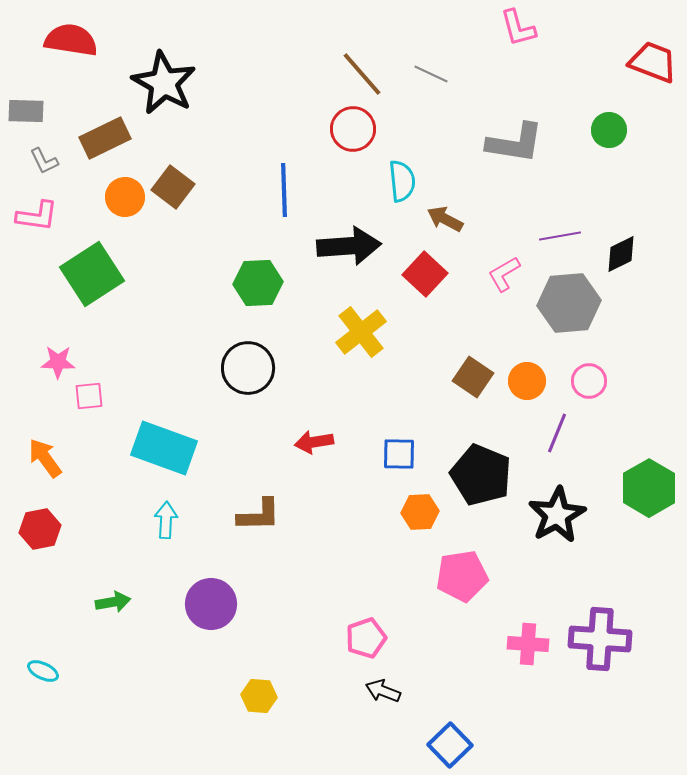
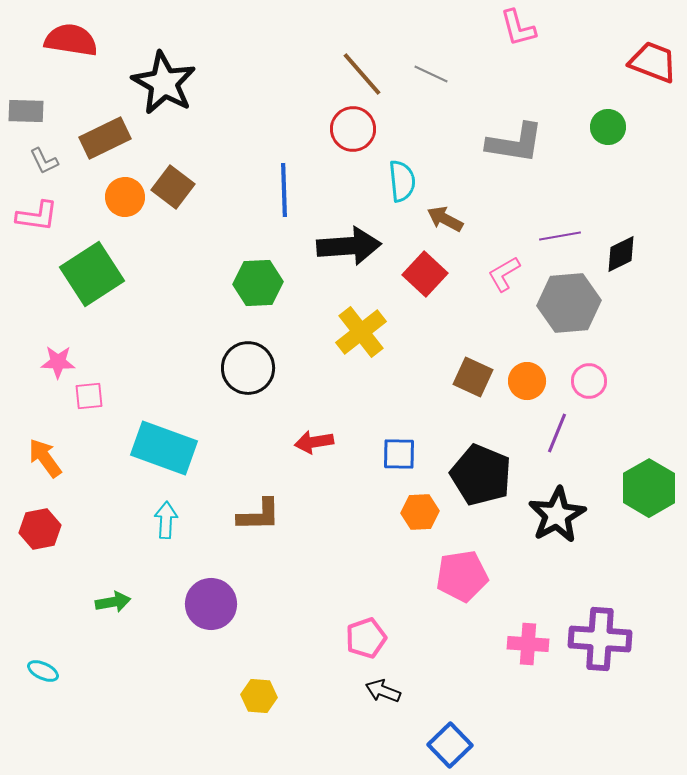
green circle at (609, 130): moved 1 px left, 3 px up
brown square at (473, 377): rotated 9 degrees counterclockwise
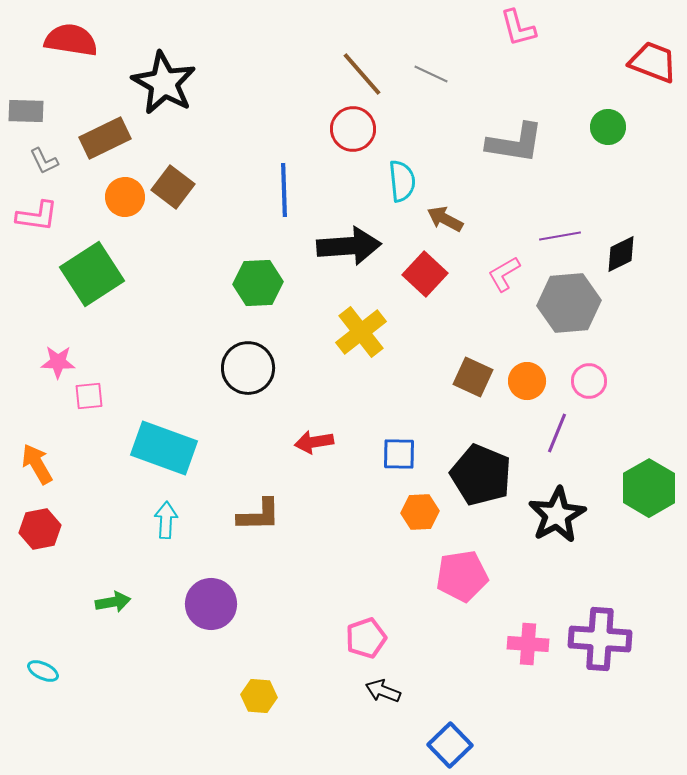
orange arrow at (45, 458): moved 8 px left, 6 px down; rotated 6 degrees clockwise
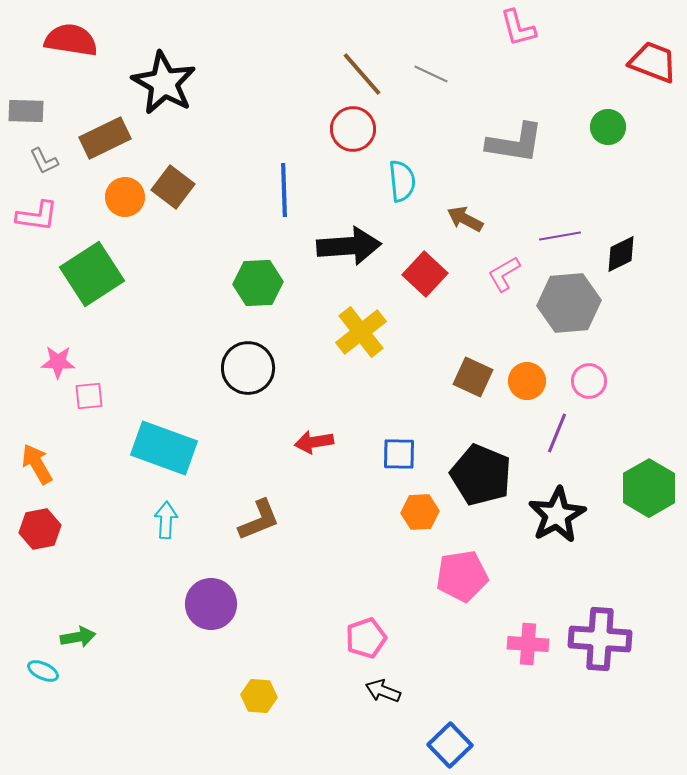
brown arrow at (445, 219): moved 20 px right
brown L-shape at (259, 515): moved 5 px down; rotated 21 degrees counterclockwise
green arrow at (113, 602): moved 35 px left, 35 px down
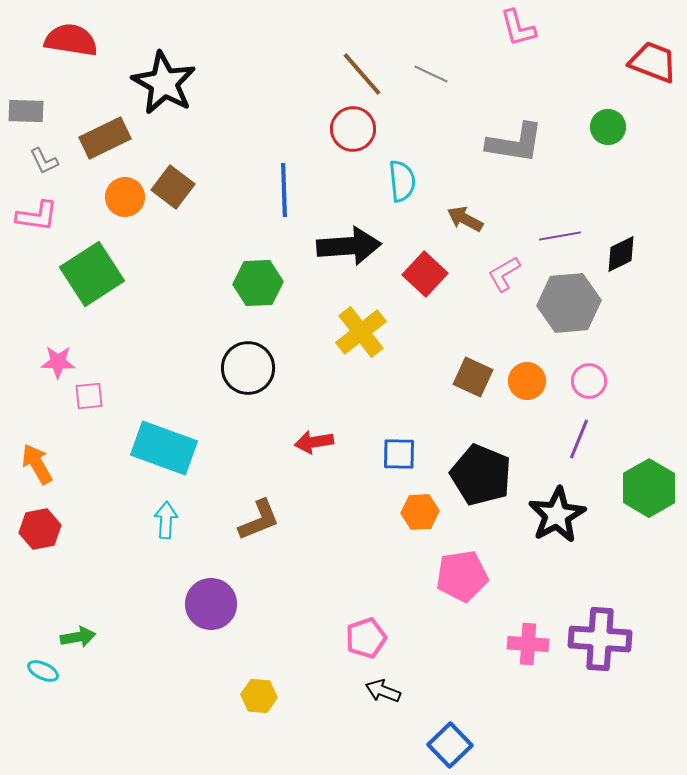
purple line at (557, 433): moved 22 px right, 6 px down
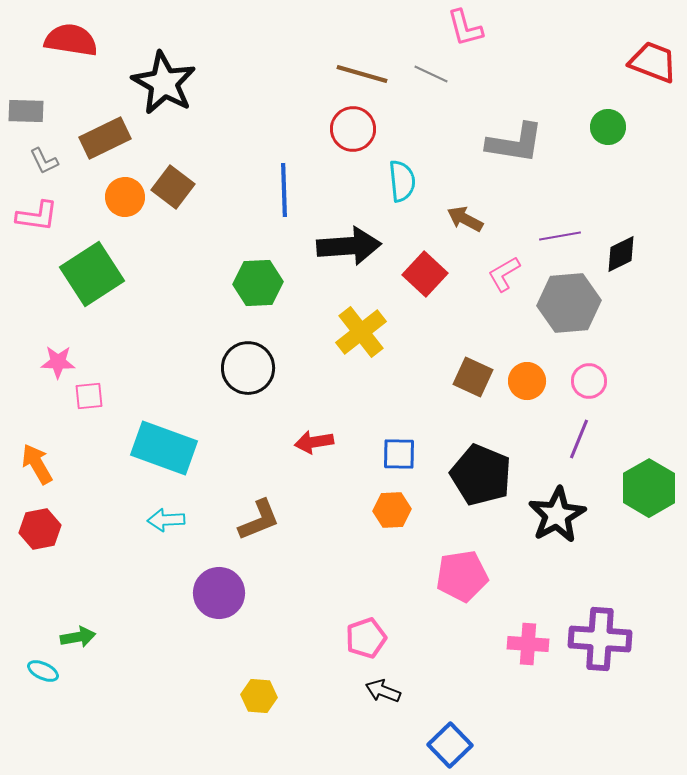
pink L-shape at (518, 28): moved 53 px left
brown line at (362, 74): rotated 33 degrees counterclockwise
orange hexagon at (420, 512): moved 28 px left, 2 px up
cyan arrow at (166, 520): rotated 96 degrees counterclockwise
purple circle at (211, 604): moved 8 px right, 11 px up
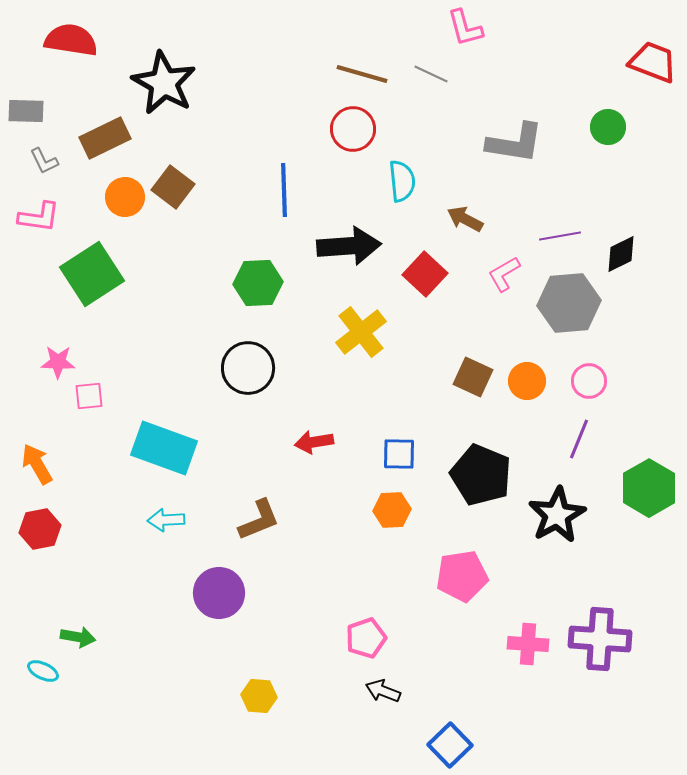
pink L-shape at (37, 216): moved 2 px right, 1 px down
green arrow at (78, 637): rotated 20 degrees clockwise
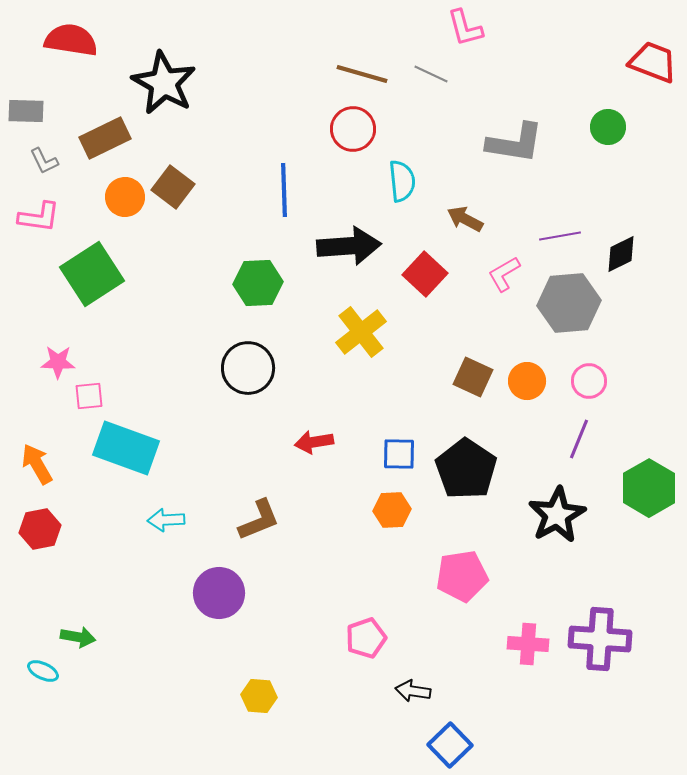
cyan rectangle at (164, 448): moved 38 px left
black pentagon at (481, 475): moved 15 px left, 6 px up; rotated 12 degrees clockwise
black arrow at (383, 691): moved 30 px right; rotated 12 degrees counterclockwise
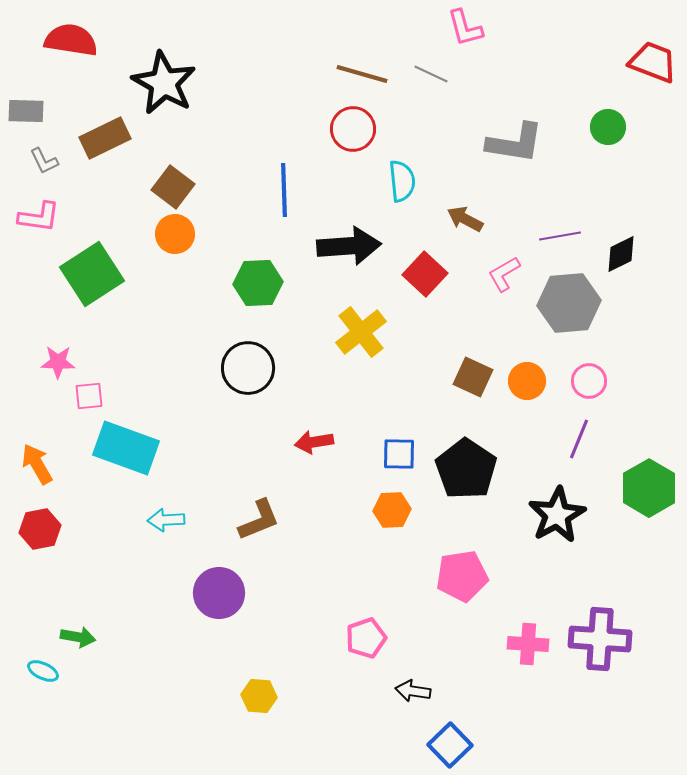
orange circle at (125, 197): moved 50 px right, 37 px down
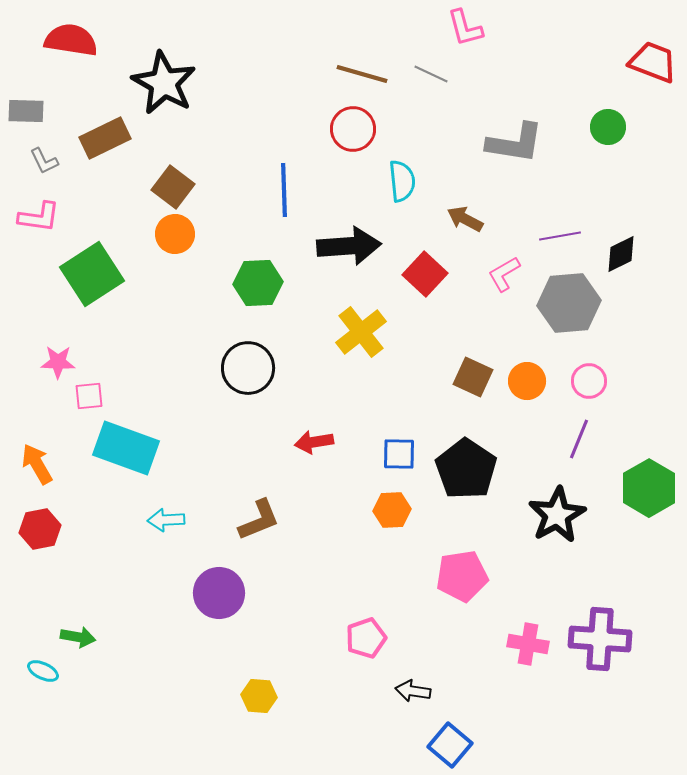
pink cross at (528, 644): rotated 6 degrees clockwise
blue square at (450, 745): rotated 6 degrees counterclockwise
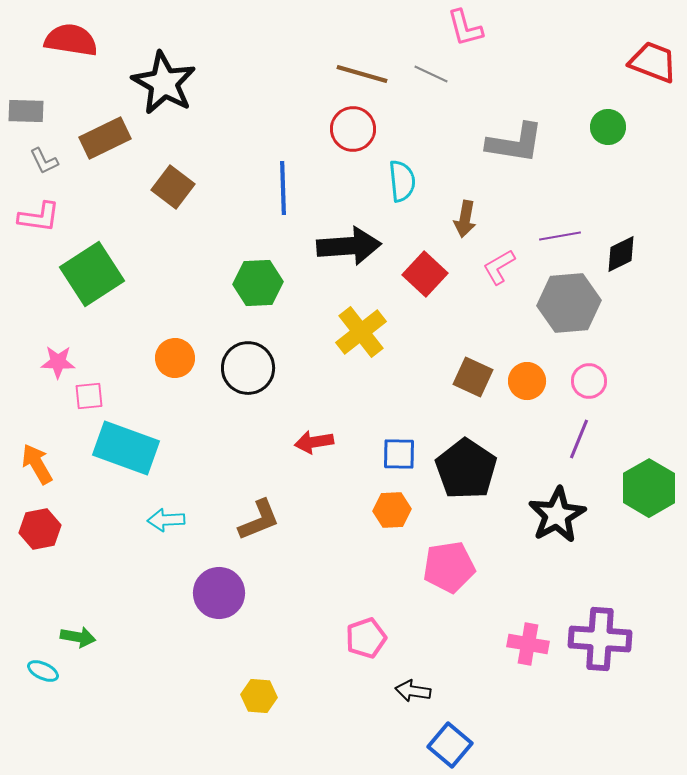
blue line at (284, 190): moved 1 px left, 2 px up
brown arrow at (465, 219): rotated 108 degrees counterclockwise
orange circle at (175, 234): moved 124 px down
pink L-shape at (504, 274): moved 5 px left, 7 px up
pink pentagon at (462, 576): moved 13 px left, 9 px up
